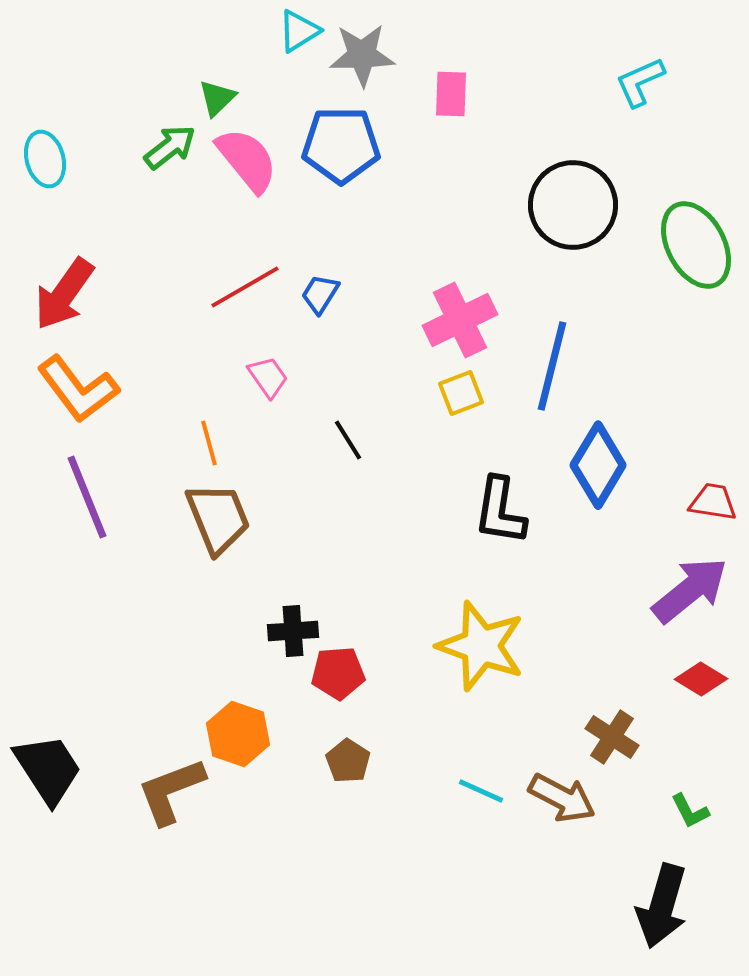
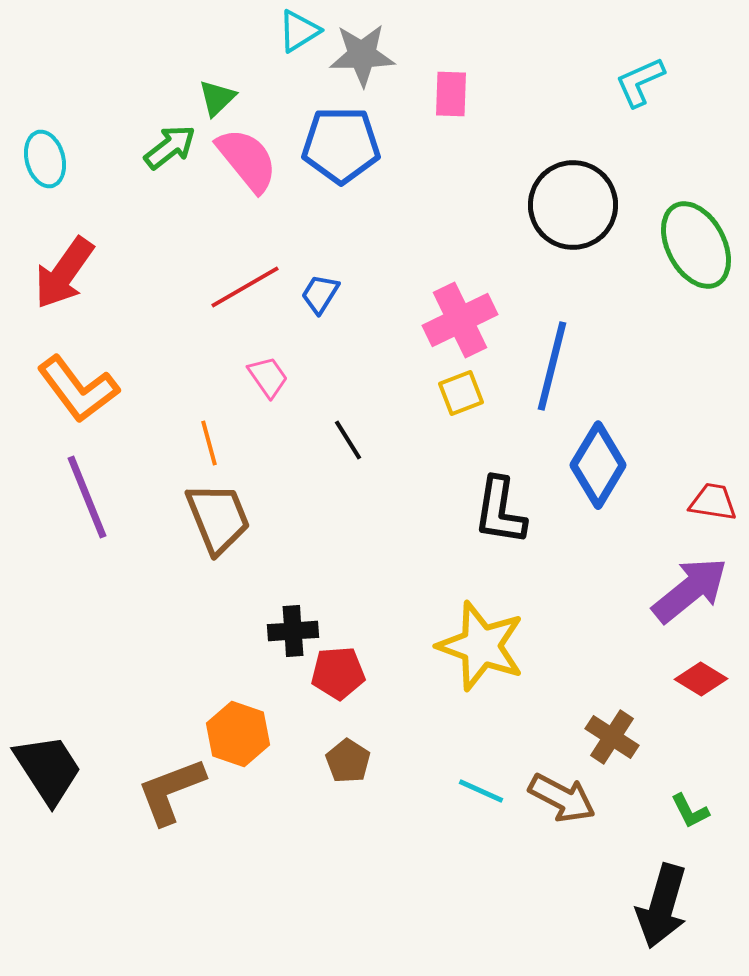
red arrow: moved 21 px up
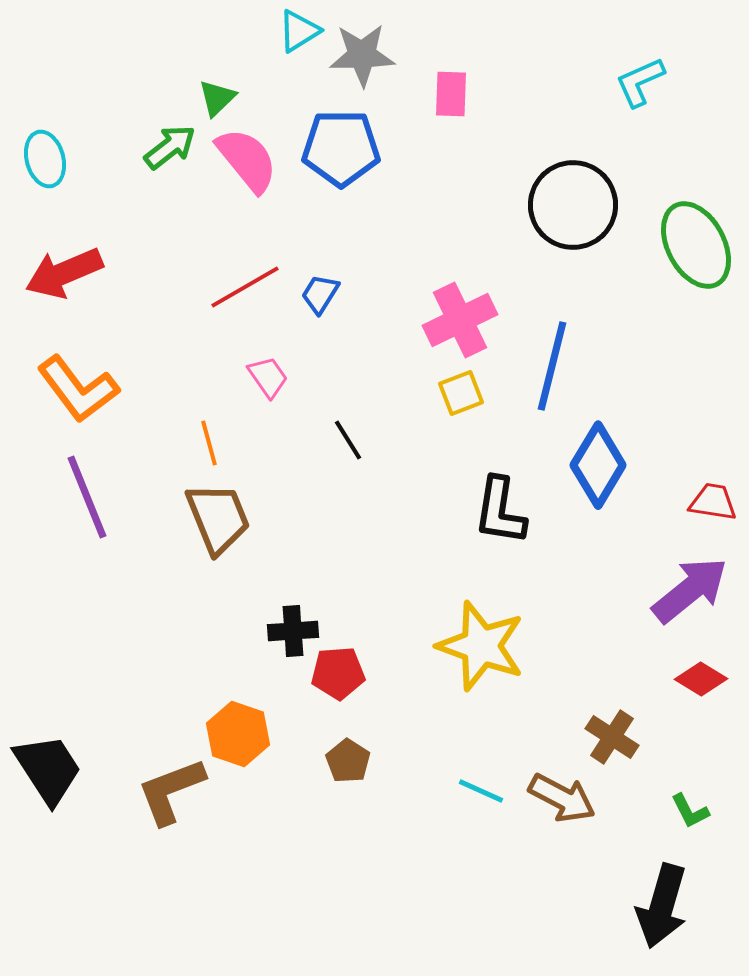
blue pentagon: moved 3 px down
red arrow: rotated 32 degrees clockwise
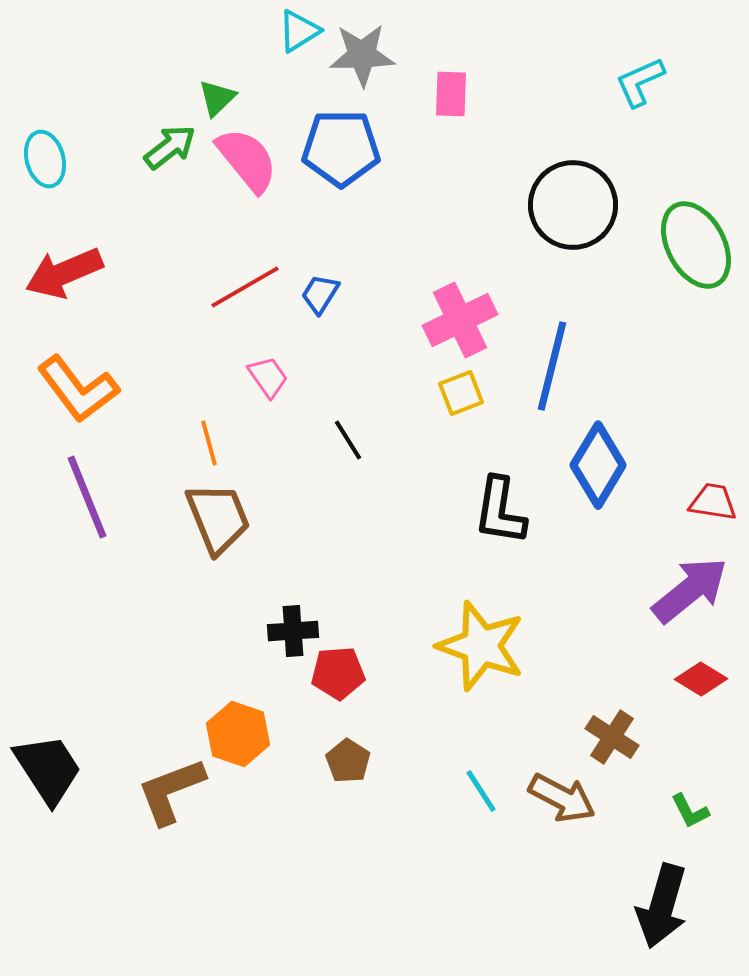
cyan line: rotated 33 degrees clockwise
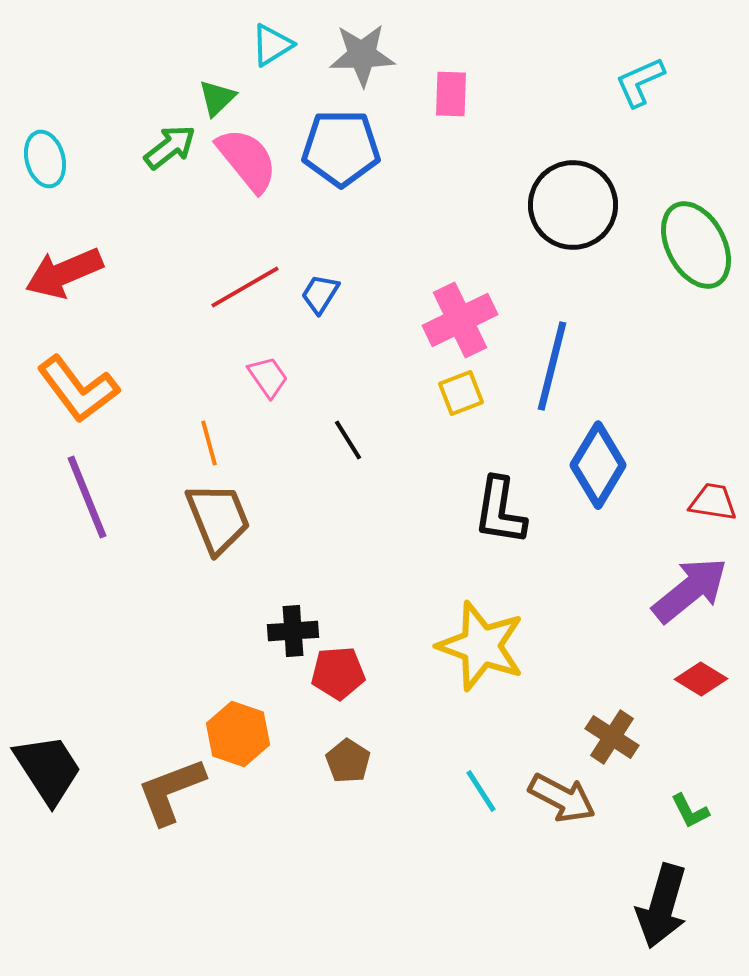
cyan triangle: moved 27 px left, 14 px down
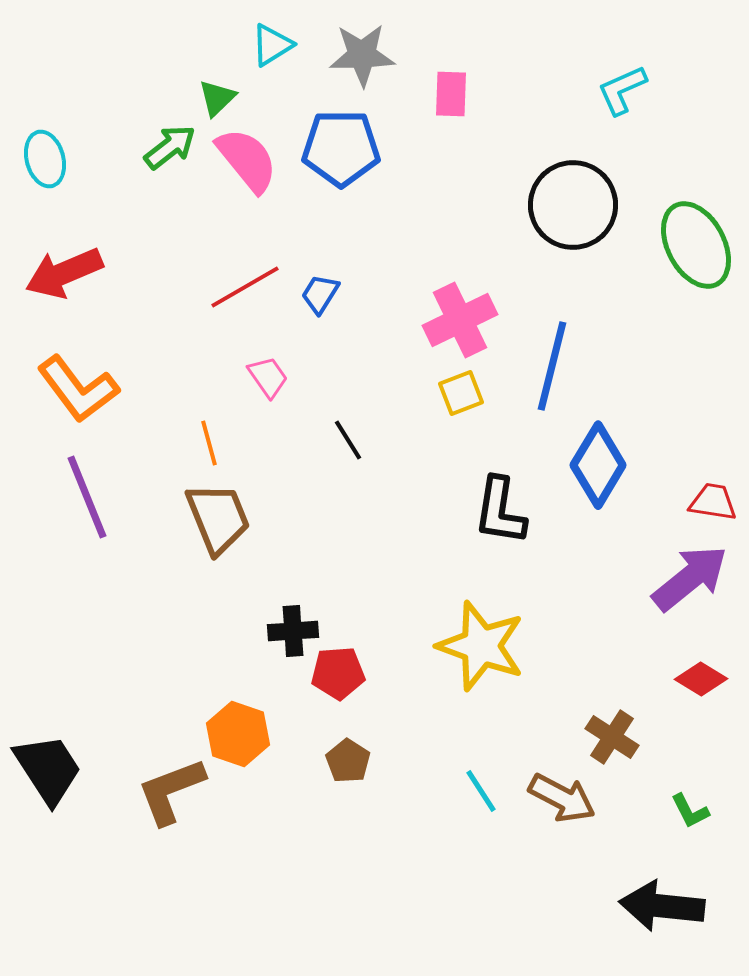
cyan L-shape: moved 18 px left, 8 px down
purple arrow: moved 12 px up
black arrow: rotated 80 degrees clockwise
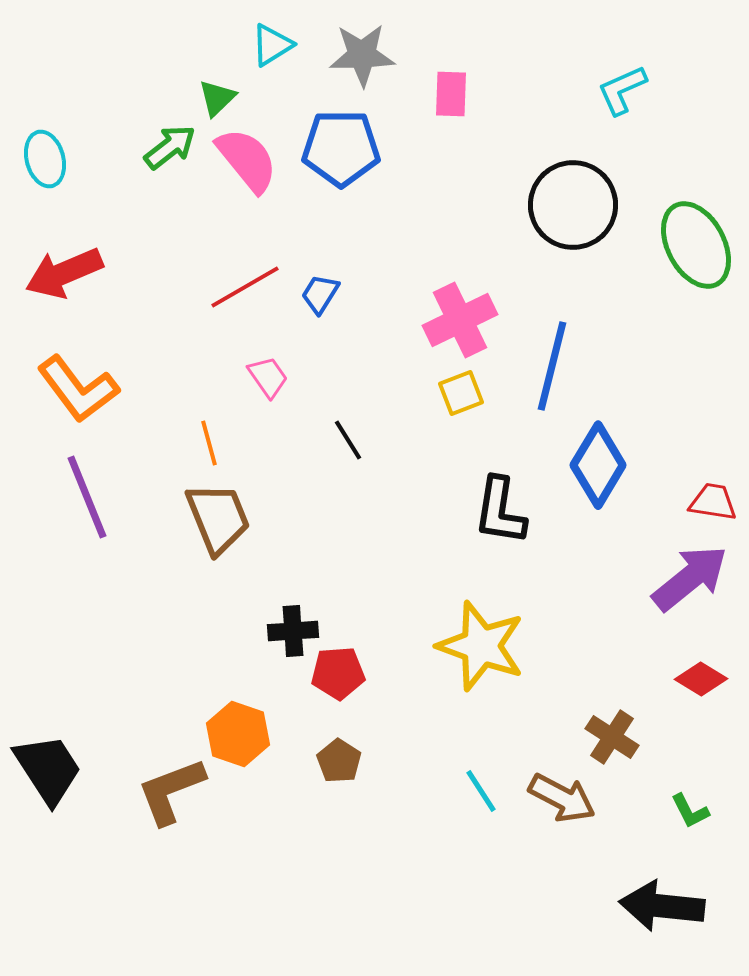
brown pentagon: moved 9 px left
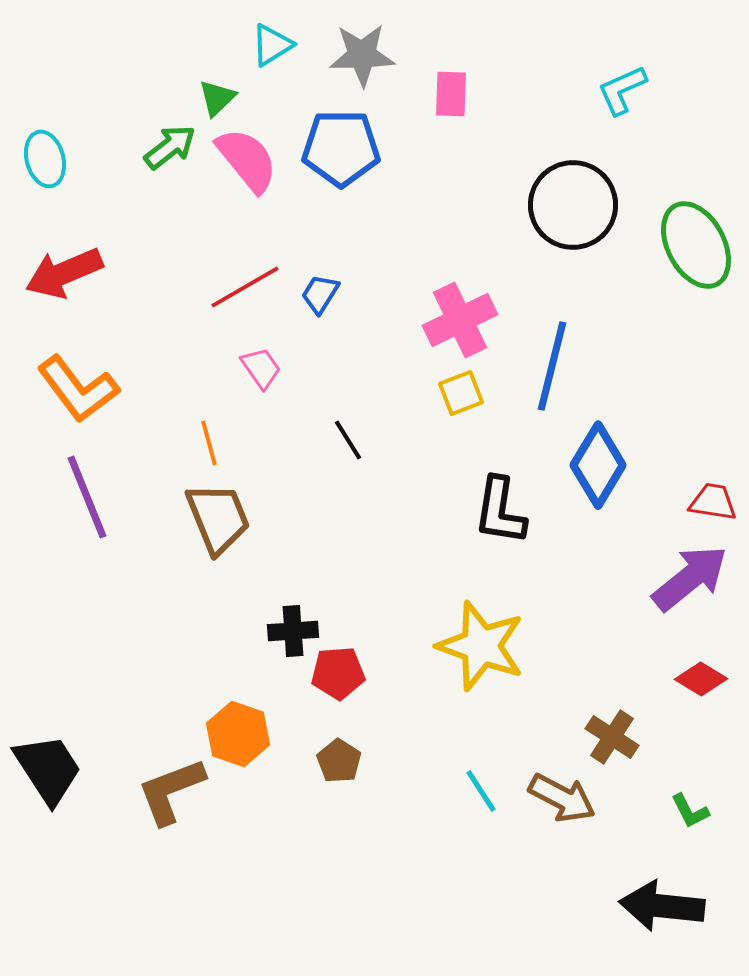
pink trapezoid: moved 7 px left, 9 px up
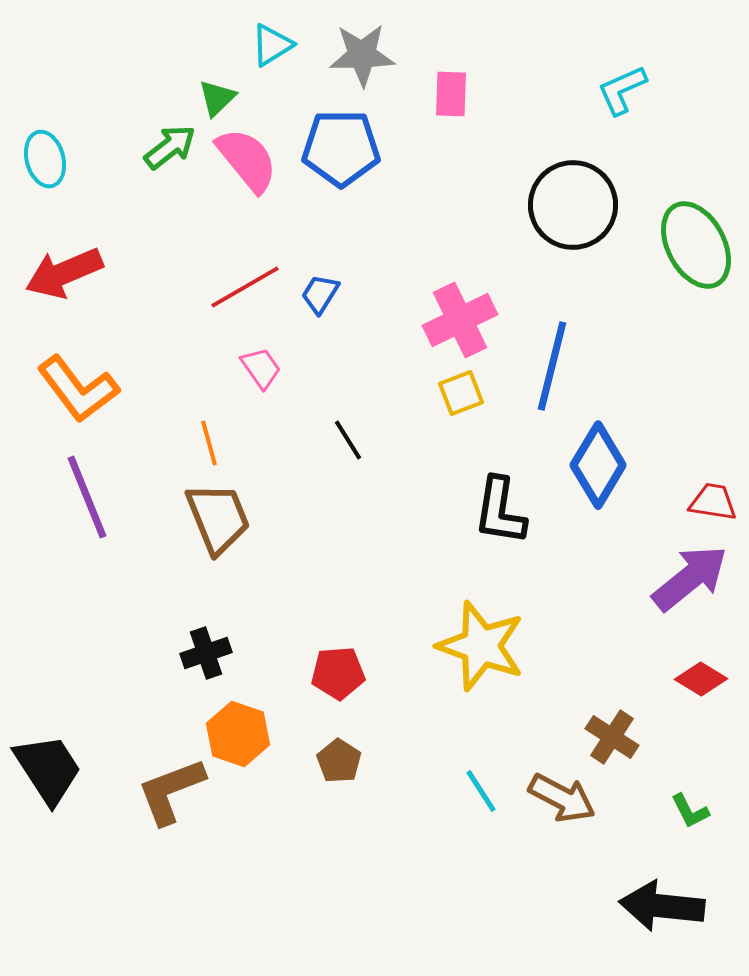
black cross: moved 87 px left, 22 px down; rotated 15 degrees counterclockwise
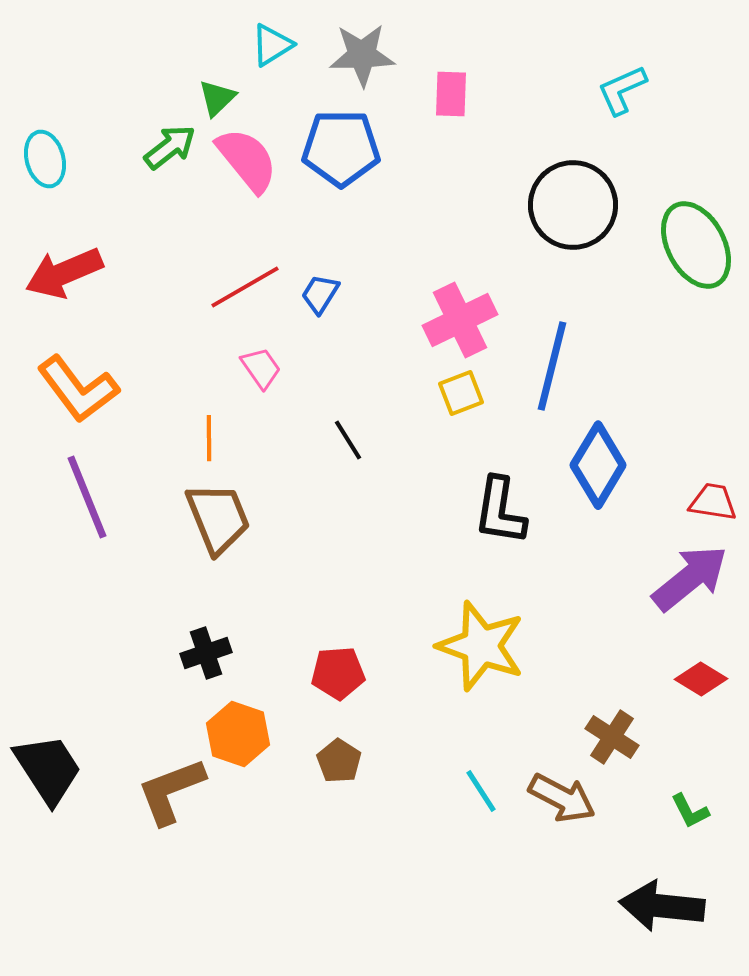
orange line: moved 5 px up; rotated 15 degrees clockwise
